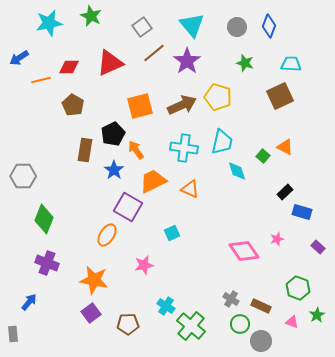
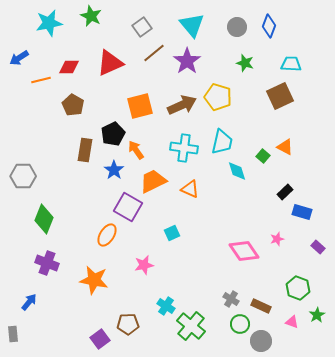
purple square at (91, 313): moved 9 px right, 26 px down
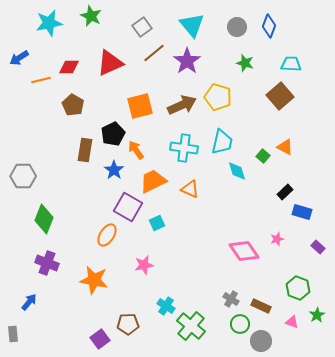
brown square at (280, 96): rotated 16 degrees counterclockwise
cyan square at (172, 233): moved 15 px left, 10 px up
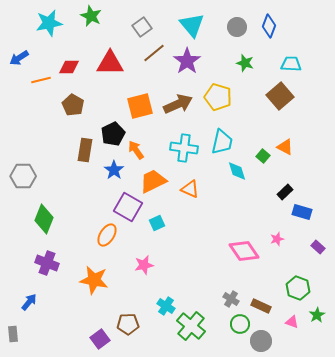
red triangle at (110, 63): rotated 24 degrees clockwise
brown arrow at (182, 105): moved 4 px left, 1 px up
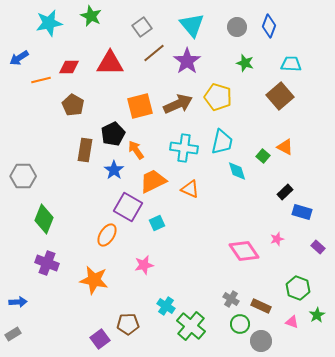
blue arrow at (29, 302): moved 11 px left; rotated 48 degrees clockwise
gray rectangle at (13, 334): rotated 63 degrees clockwise
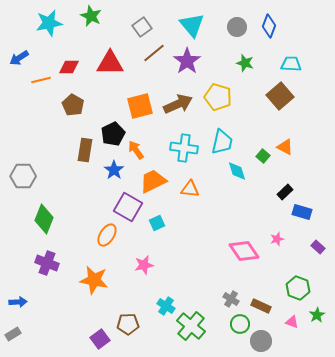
orange triangle at (190, 189): rotated 18 degrees counterclockwise
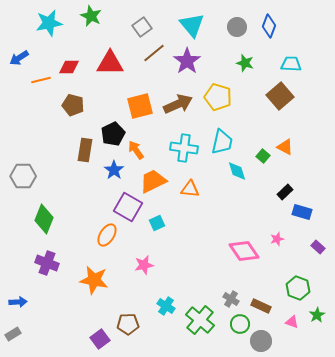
brown pentagon at (73, 105): rotated 15 degrees counterclockwise
green cross at (191, 326): moved 9 px right, 6 px up
